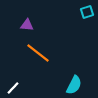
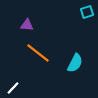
cyan semicircle: moved 1 px right, 22 px up
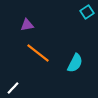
cyan square: rotated 16 degrees counterclockwise
purple triangle: rotated 16 degrees counterclockwise
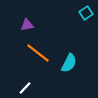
cyan square: moved 1 px left, 1 px down
cyan semicircle: moved 6 px left
white line: moved 12 px right
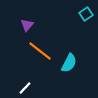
cyan square: moved 1 px down
purple triangle: rotated 40 degrees counterclockwise
orange line: moved 2 px right, 2 px up
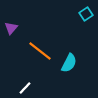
purple triangle: moved 16 px left, 3 px down
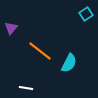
white line: moved 1 px right; rotated 56 degrees clockwise
